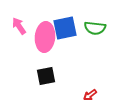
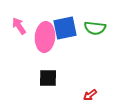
black square: moved 2 px right, 2 px down; rotated 12 degrees clockwise
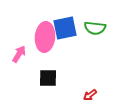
pink arrow: moved 28 px down; rotated 66 degrees clockwise
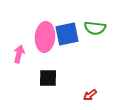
blue square: moved 2 px right, 6 px down
pink arrow: rotated 18 degrees counterclockwise
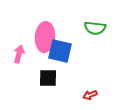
blue square: moved 7 px left, 17 px down; rotated 25 degrees clockwise
red arrow: rotated 16 degrees clockwise
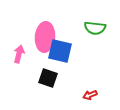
black square: rotated 18 degrees clockwise
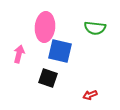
pink ellipse: moved 10 px up
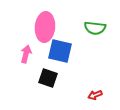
pink arrow: moved 7 px right
red arrow: moved 5 px right
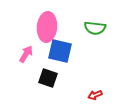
pink ellipse: moved 2 px right
pink arrow: rotated 18 degrees clockwise
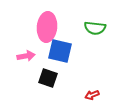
pink arrow: moved 2 px down; rotated 48 degrees clockwise
red arrow: moved 3 px left
